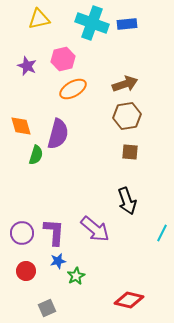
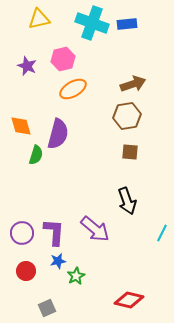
brown arrow: moved 8 px right
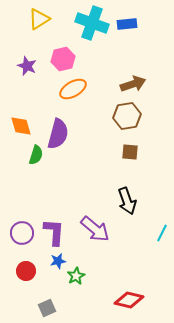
yellow triangle: rotated 20 degrees counterclockwise
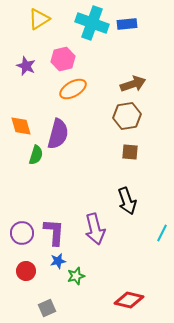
purple star: moved 1 px left
purple arrow: rotated 36 degrees clockwise
green star: rotated 12 degrees clockwise
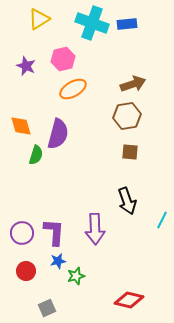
purple arrow: rotated 12 degrees clockwise
cyan line: moved 13 px up
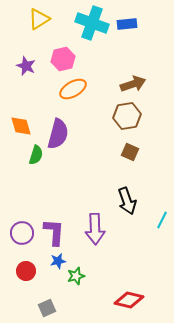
brown square: rotated 18 degrees clockwise
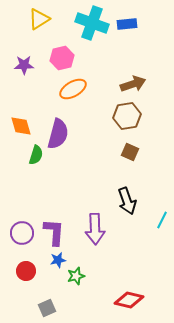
pink hexagon: moved 1 px left, 1 px up
purple star: moved 2 px left, 1 px up; rotated 24 degrees counterclockwise
blue star: moved 1 px up
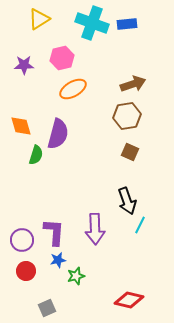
cyan line: moved 22 px left, 5 px down
purple circle: moved 7 px down
